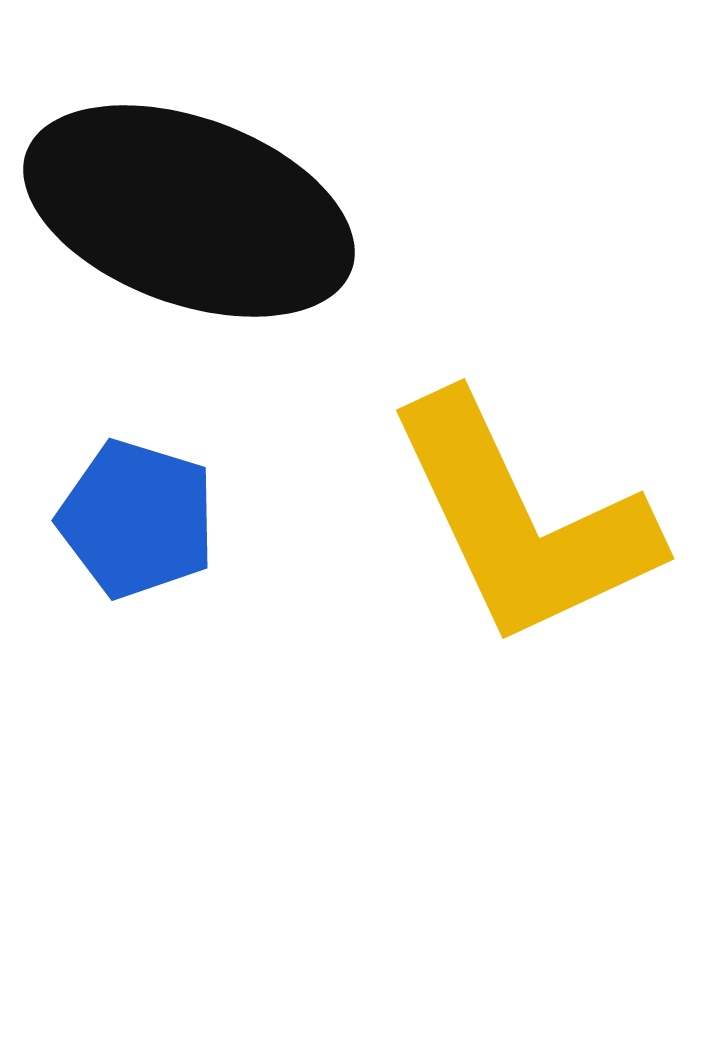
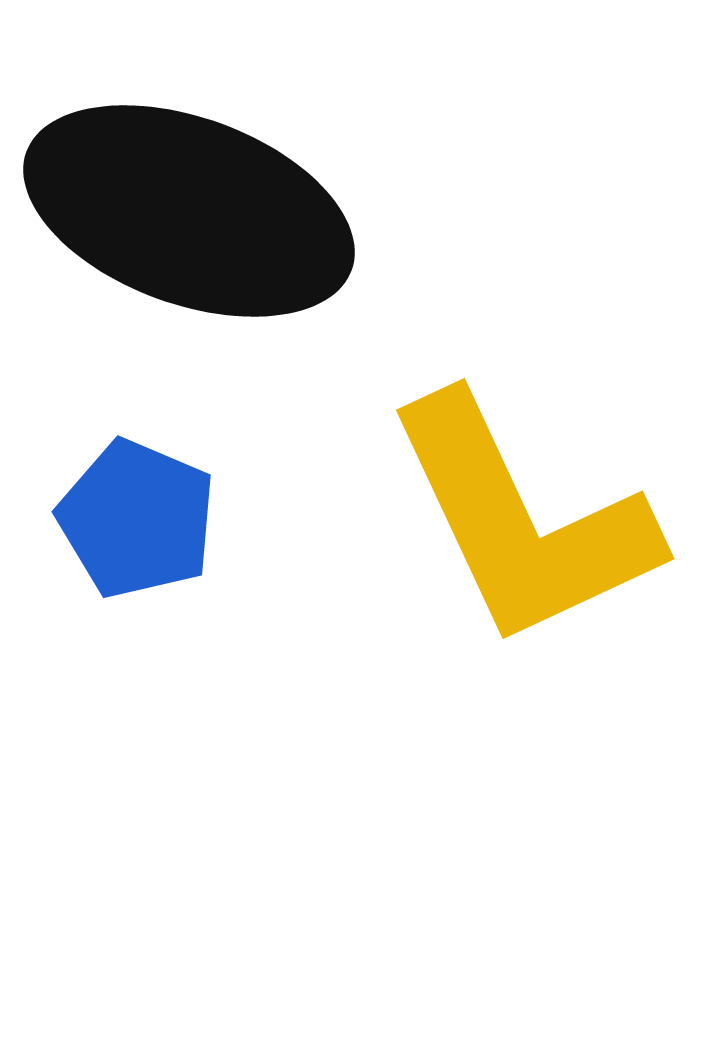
blue pentagon: rotated 6 degrees clockwise
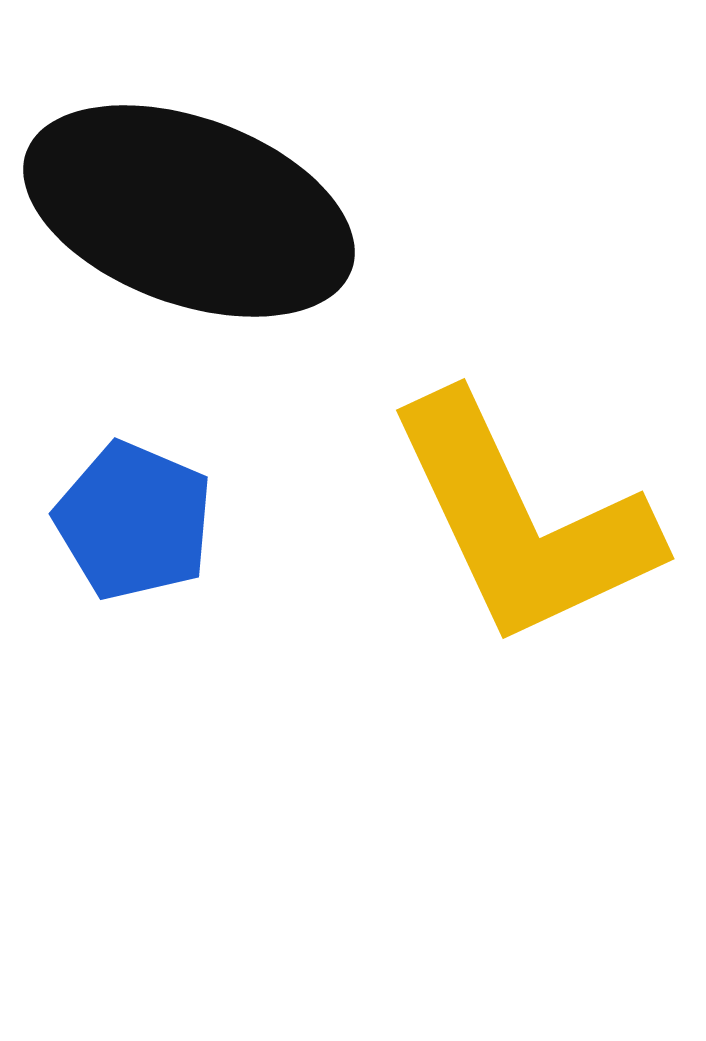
blue pentagon: moved 3 px left, 2 px down
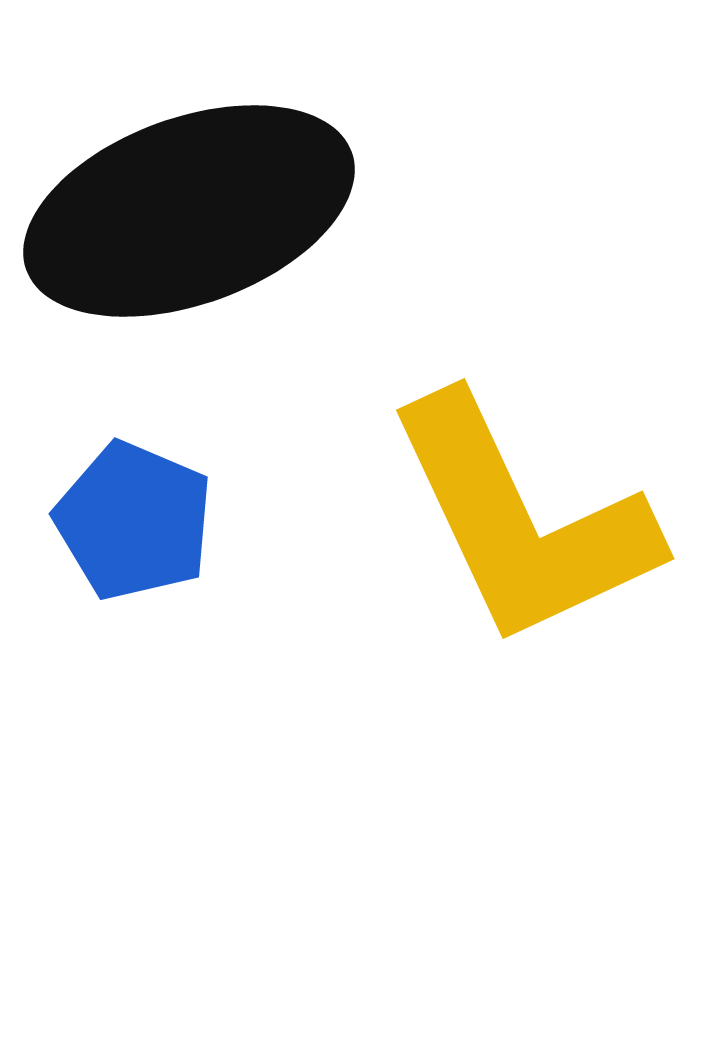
black ellipse: rotated 40 degrees counterclockwise
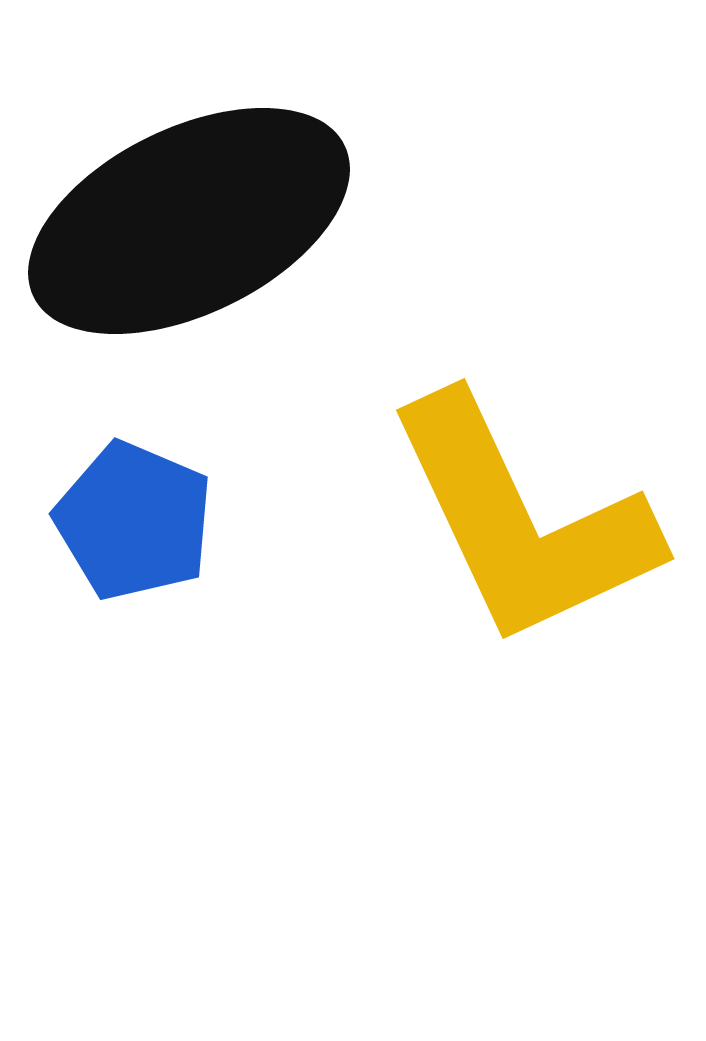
black ellipse: moved 10 px down; rotated 6 degrees counterclockwise
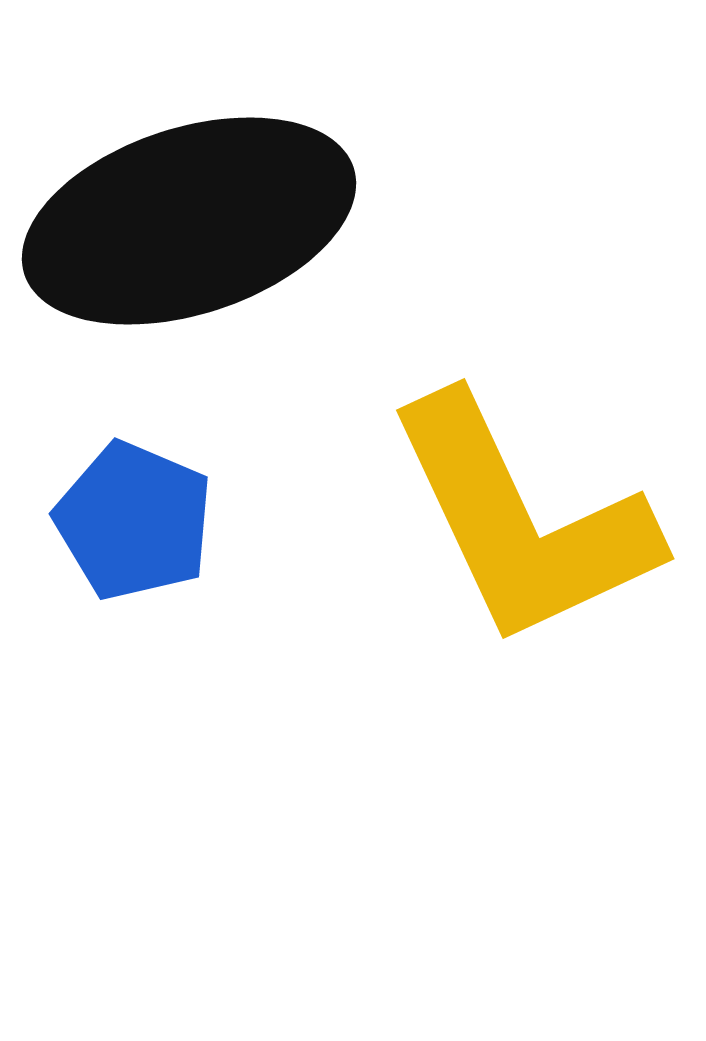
black ellipse: rotated 8 degrees clockwise
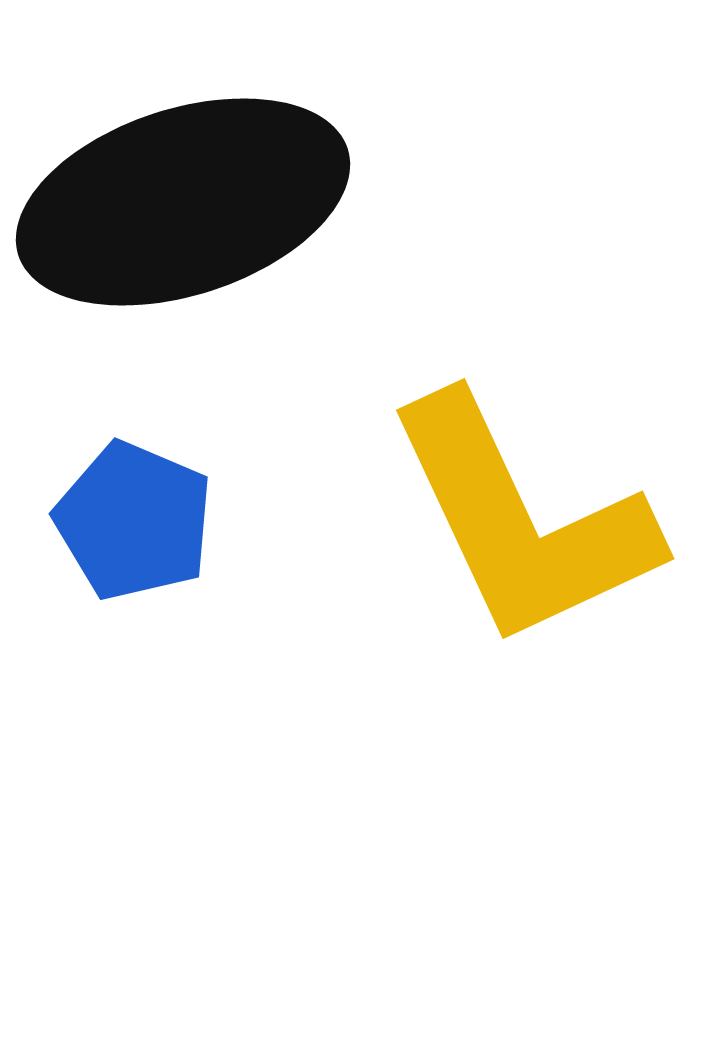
black ellipse: moved 6 px left, 19 px up
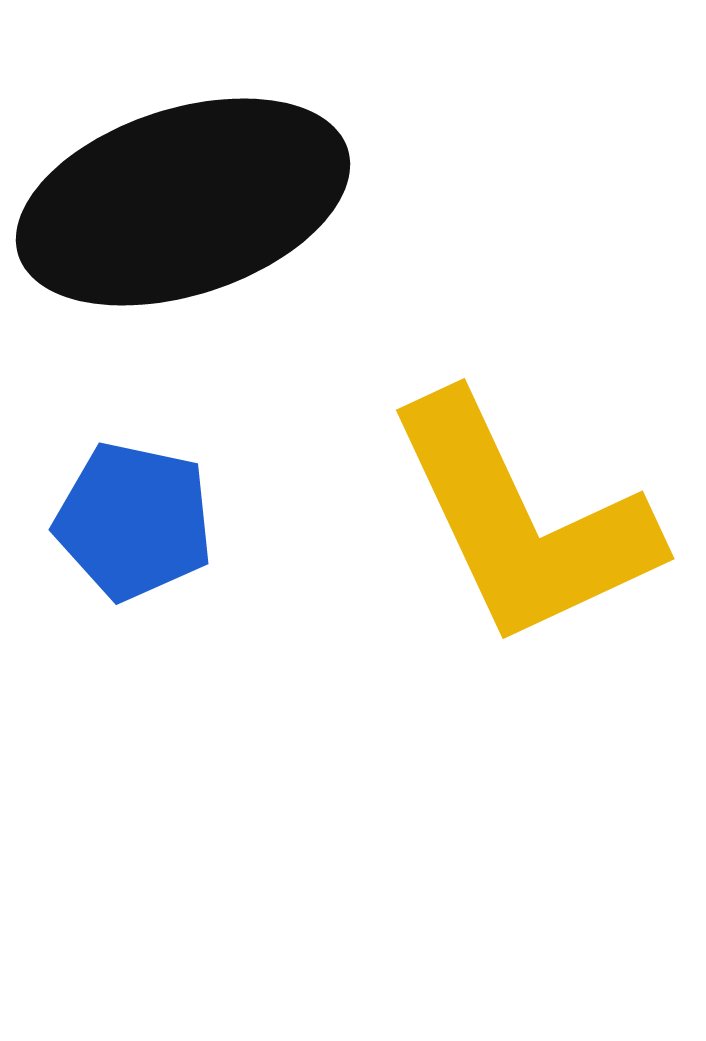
blue pentagon: rotated 11 degrees counterclockwise
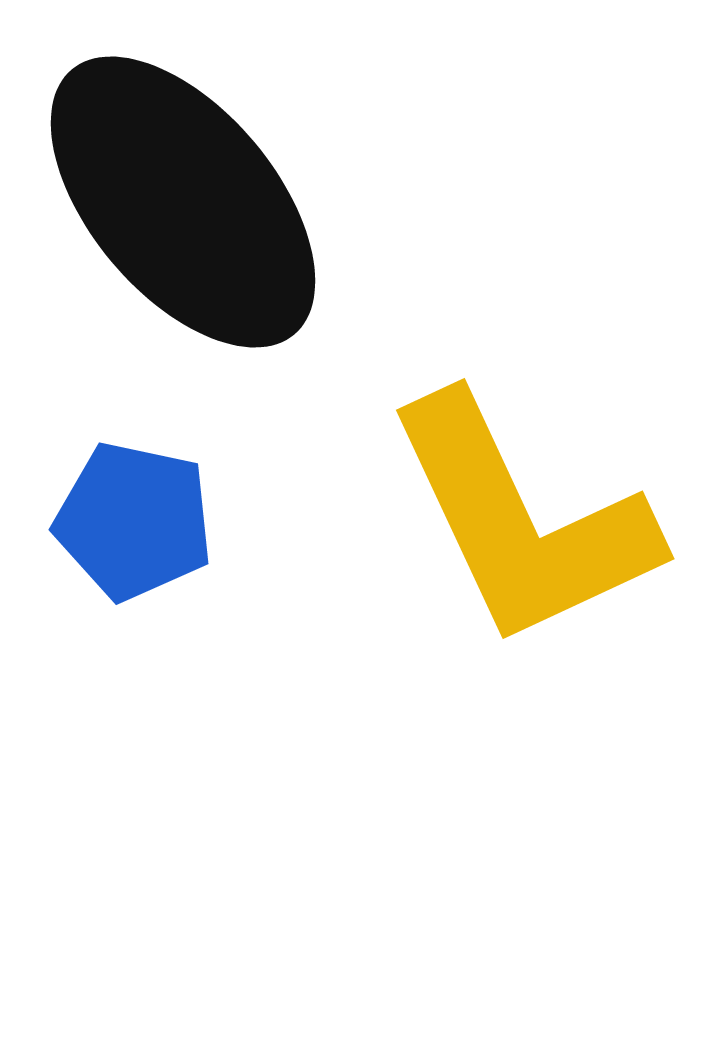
black ellipse: rotated 68 degrees clockwise
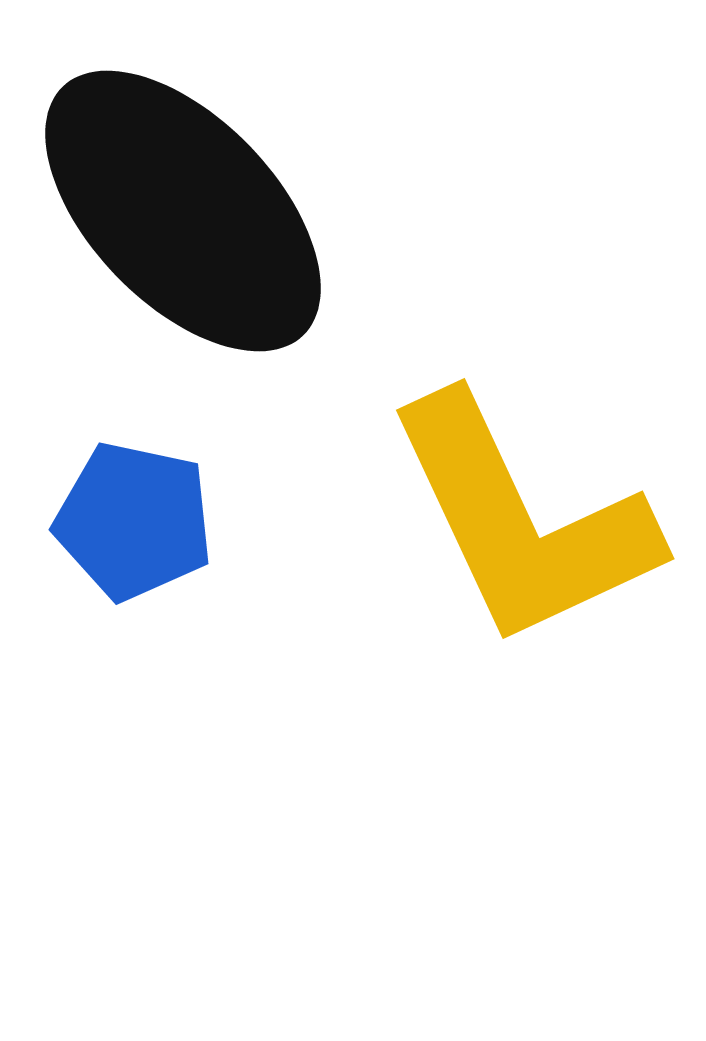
black ellipse: moved 9 px down; rotated 4 degrees counterclockwise
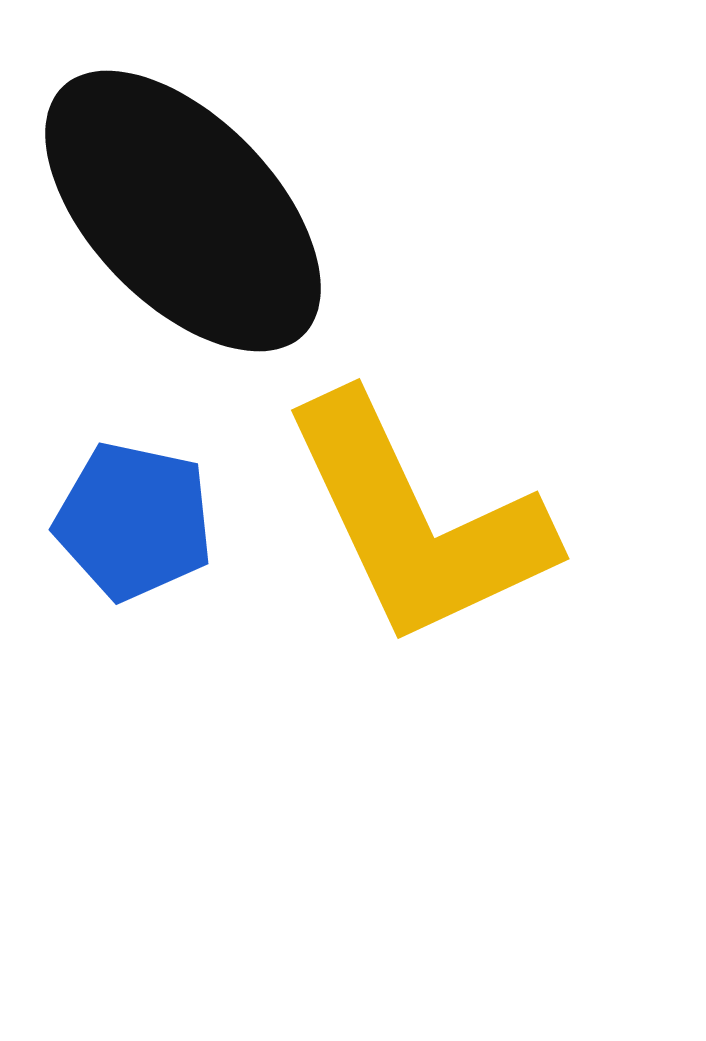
yellow L-shape: moved 105 px left
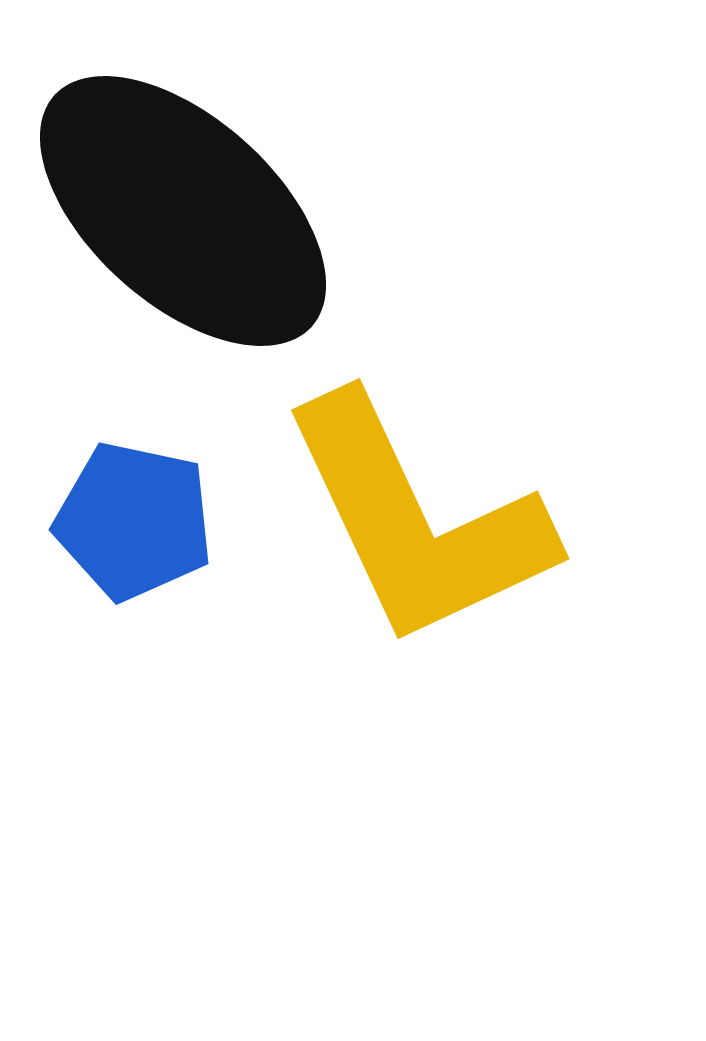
black ellipse: rotated 4 degrees counterclockwise
